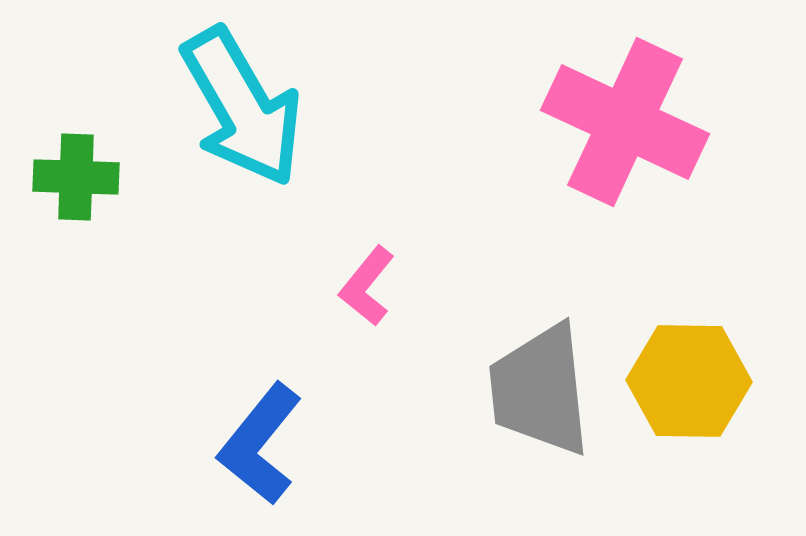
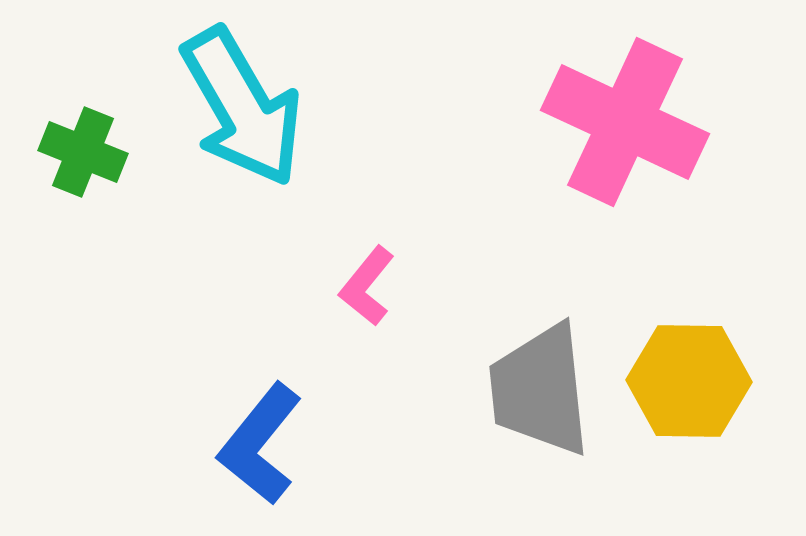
green cross: moved 7 px right, 25 px up; rotated 20 degrees clockwise
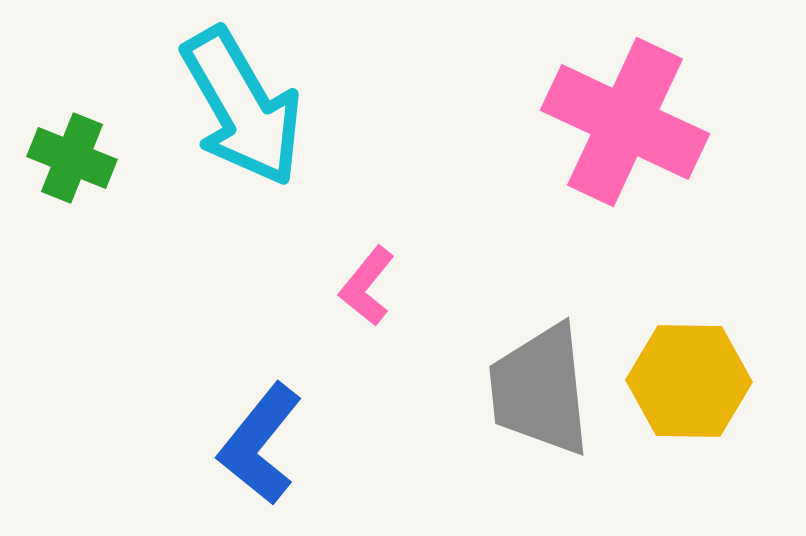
green cross: moved 11 px left, 6 px down
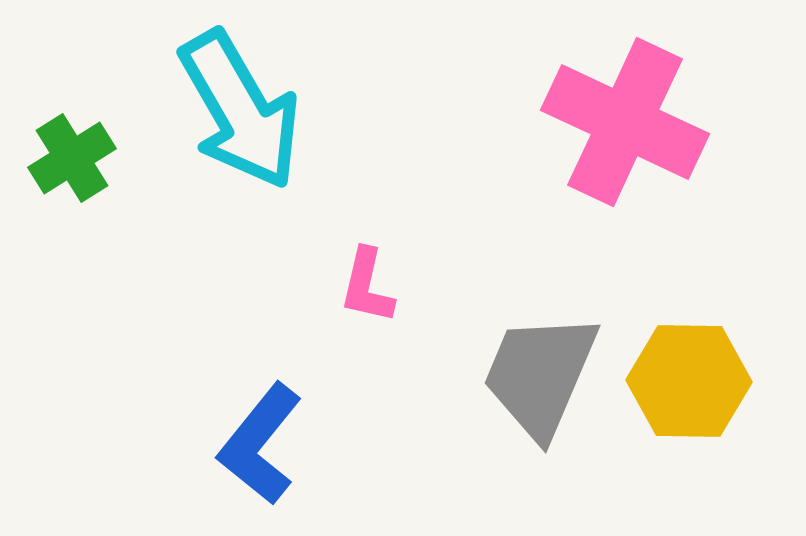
cyan arrow: moved 2 px left, 3 px down
green cross: rotated 36 degrees clockwise
pink L-shape: rotated 26 degrees counterclockwise
gray trapezoid: moved 15 px up; rotated 29 degrees clockwise
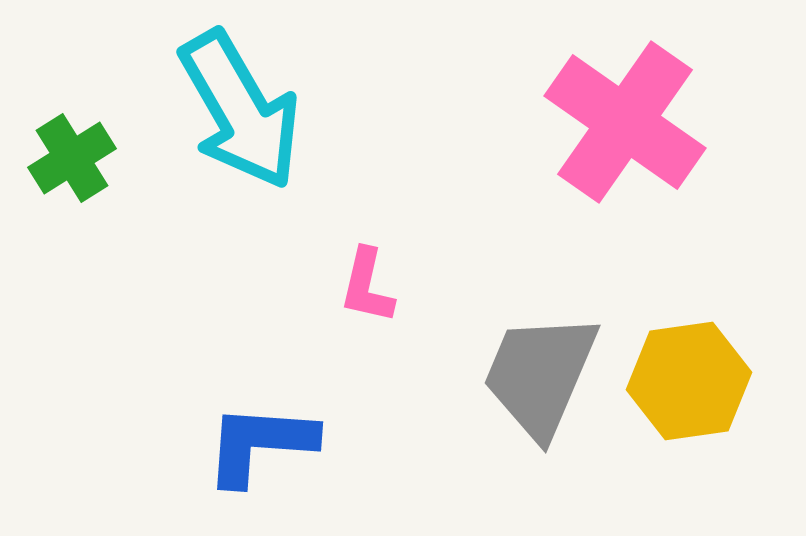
pink cross: rotated 10 degrees clockwise
yellow hexagon: rotated 9 degrees counterclockwise
blue L-shape: rotated 55 degrees clockwise
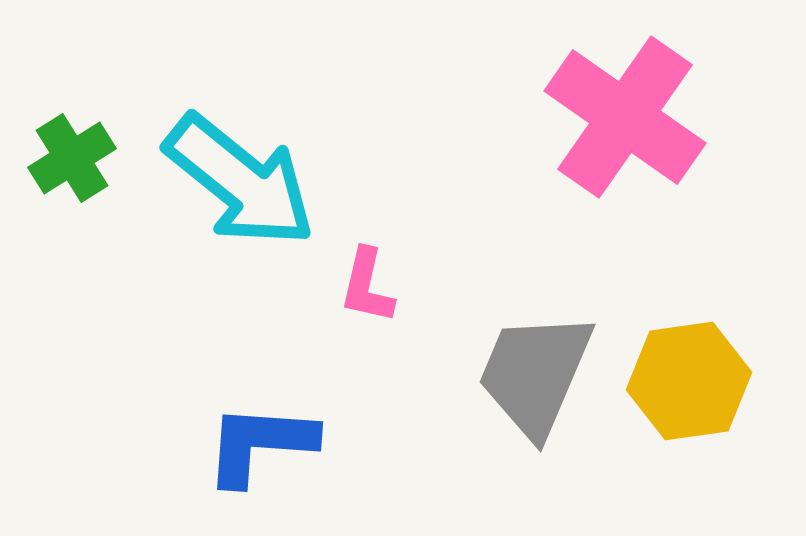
cyan arrow: moved 71 px down; rotated 21 degrees counterclockwise
pink cross: moved 5 px up
gray trapezoid: moved 5 px left, 1 px up
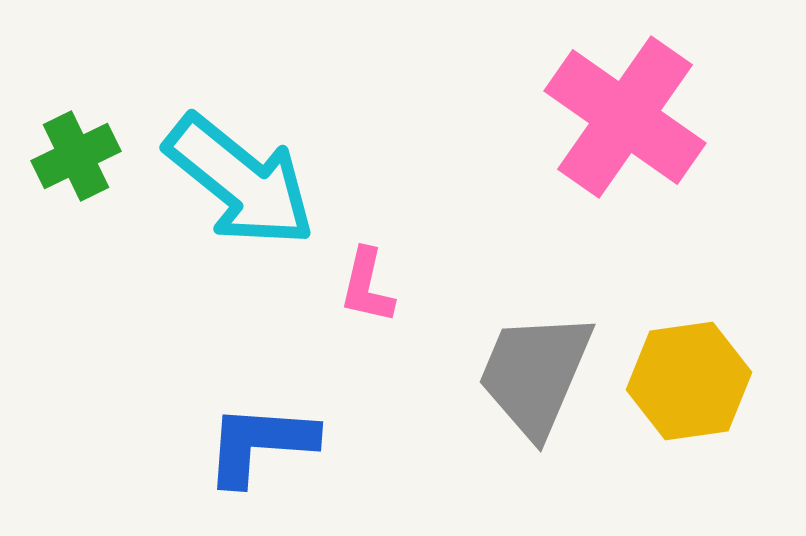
green cross: moved 4 px right, 2 px up; rotated 6 degrees clockwise
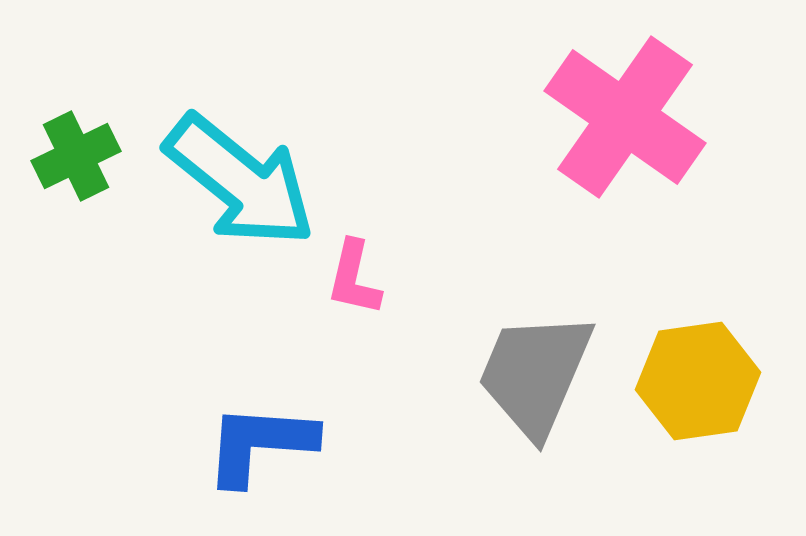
pink L-shape: moved 13 px left, 8 px up
yellow hexagon: moved 9 px right
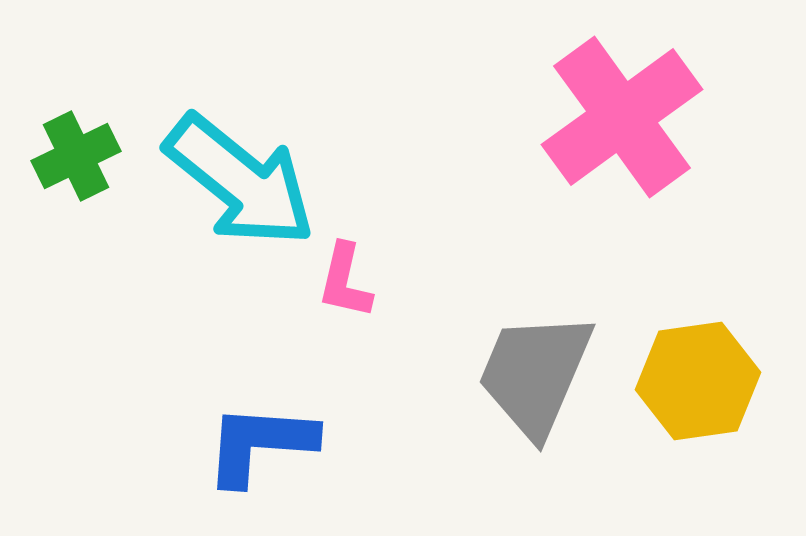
pink cross: moved 3 px left; rotated 19 degrees clockwise
pink L-shape: moved 9 px left, 3 px down
